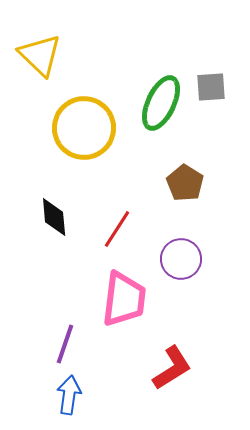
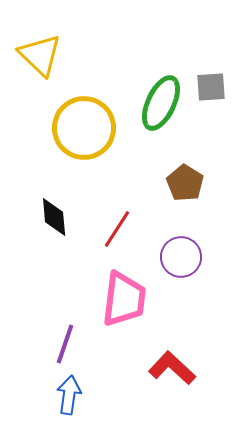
purple circle: moved 2 px up
red L-shape: rotated 105 degrees counterclockwise
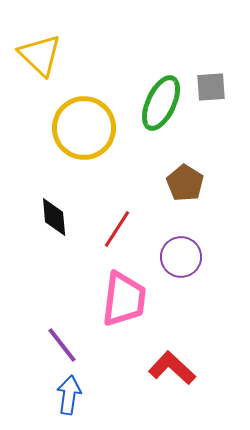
purple line: moved 3 px left, 1 px down; rotated 57 degrees counterclockwise
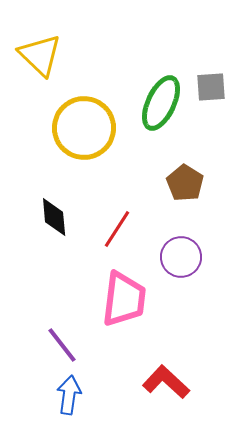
red L-shape: moved 6 px left, 14 px down
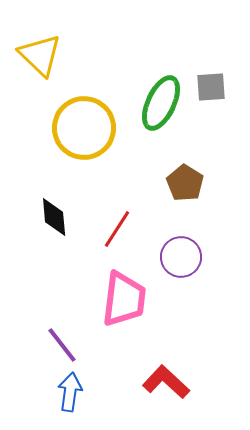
blue arrow: moved 1 px right, 3 px up
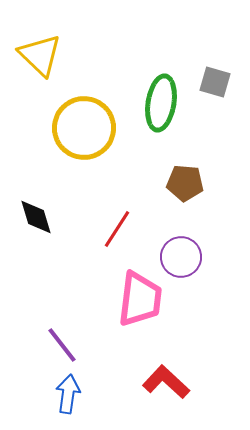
gray square: moved 4 px right, 5 px up; rotated 20 degrees clockwise
green ellipse: rotated 16 degrees counterclockwise
brown pentagon: rotated 27 degrees counterclockwise
black diamond: moved 18 px left; rotated 12 degrees counterclockwise
pink trapezoid: moved 16 px right
blue arrow: moved 2 px left, 2 px down
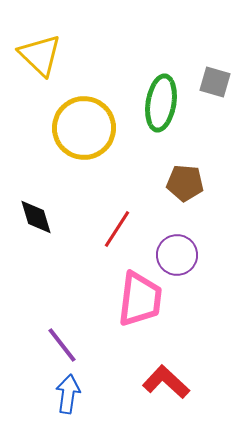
purple circle: moved 4 px left, 2 px up
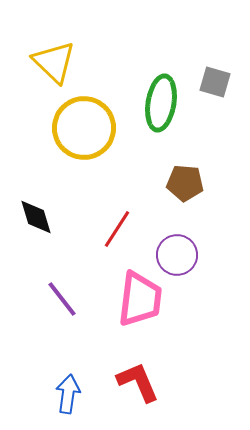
yellow triangle: moved 14 px right, 7 px down
purple line: moved 46 px up
red L-shape: moved 28 px left; rotated 24 degrees clockwise
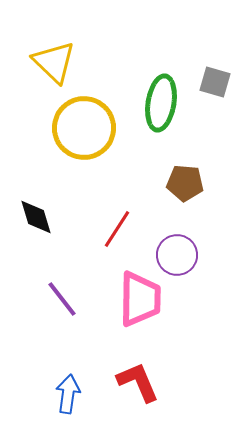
pink trapezoid: rotated 6 degrees counterclockwise
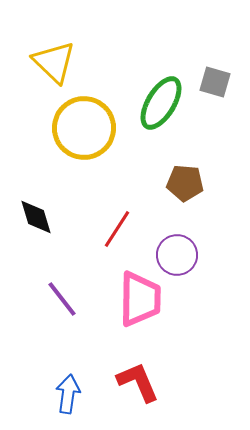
green ellipse: rotated 22 degrees clockwise
